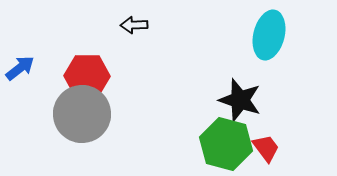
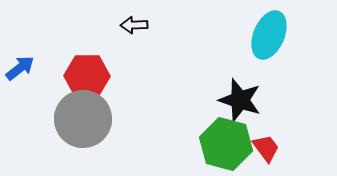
cyan ellipse: rotated 9 degrees clockwise
gray circle: moved 1 px right, 5 px down
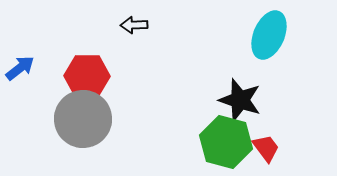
green hexagon: moved 2 px up
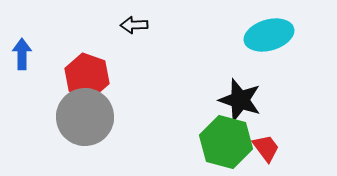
cyan ellipse: rotated 51 degrees clockwise
blue arrow: moved 2 px right, 14 px up; rotated 52 degrees counterclockwise
red hexagon: rotated 18 degrees clockwise
gray circle: moved 2 px right, 2 px up
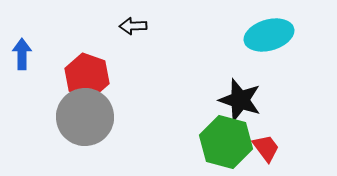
black arrow: moved 1 px left, 1 px down
